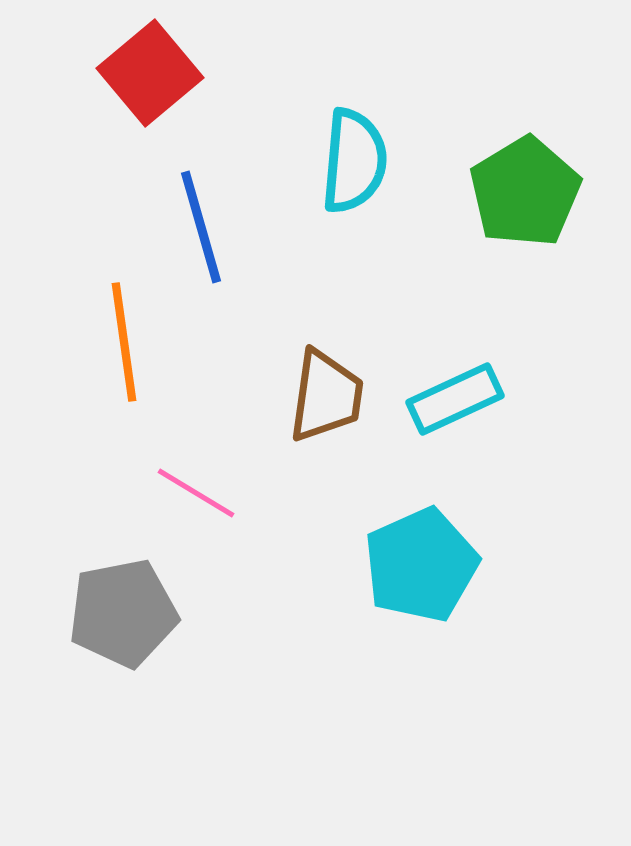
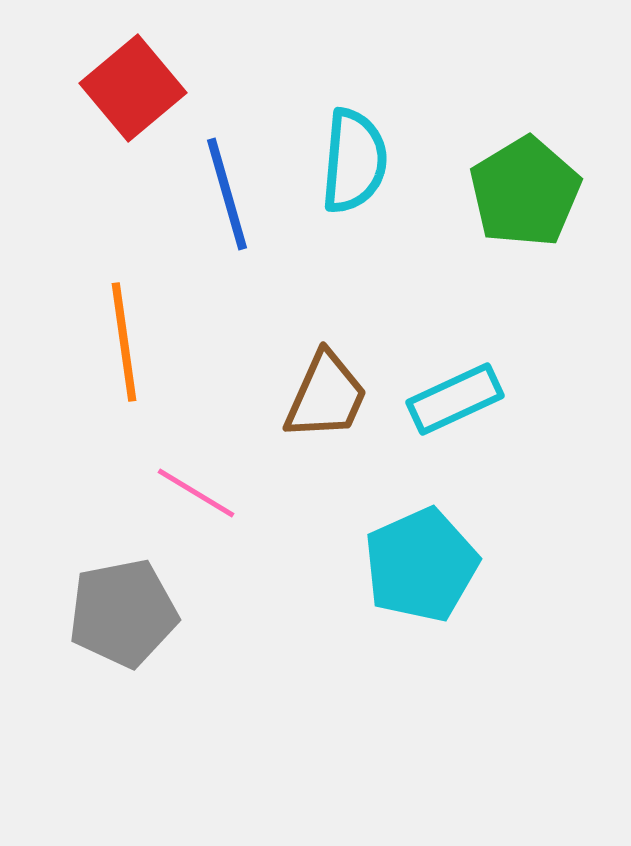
red square: moved 17 px left, 15 px down
blue line: moved 26 px right, 33 px up
brown trapezoid: rotated 16 degrees clockwise
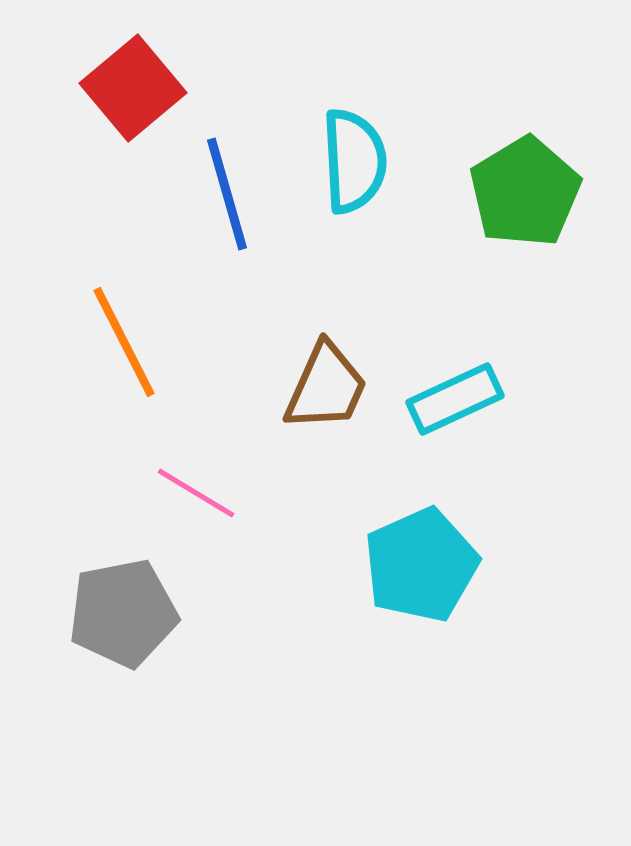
cyan semicircle: rotated 8 degrees counterclockwise
orange line: rotated 19 degrees counterclockwise
brown trapezoid: moved 9 px up
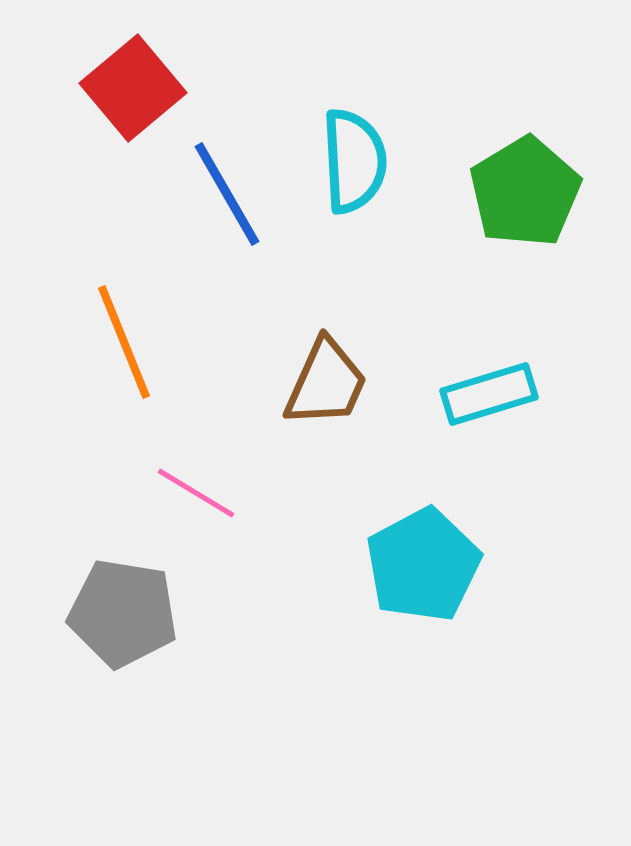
blue line: rotated 14 degrees counterclockwise
orange line: rotated 5 degrees clockwise
brown trapezoid: moved 4 px up
cyan rectangle: moved 34 px right, 5 px up; rotated 8 degrees clockwise
cyan pentagon: moved 2 px right; rotated 4 degrees counterclockwise
gray pentagon: rotated 20 degrees clockwise
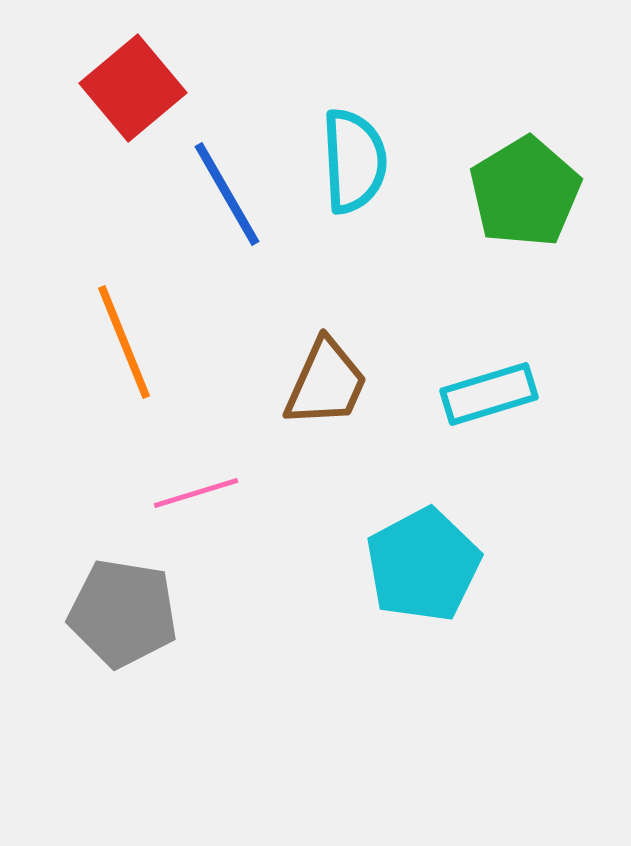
pink line: rotated 48 degrees counterclockwise
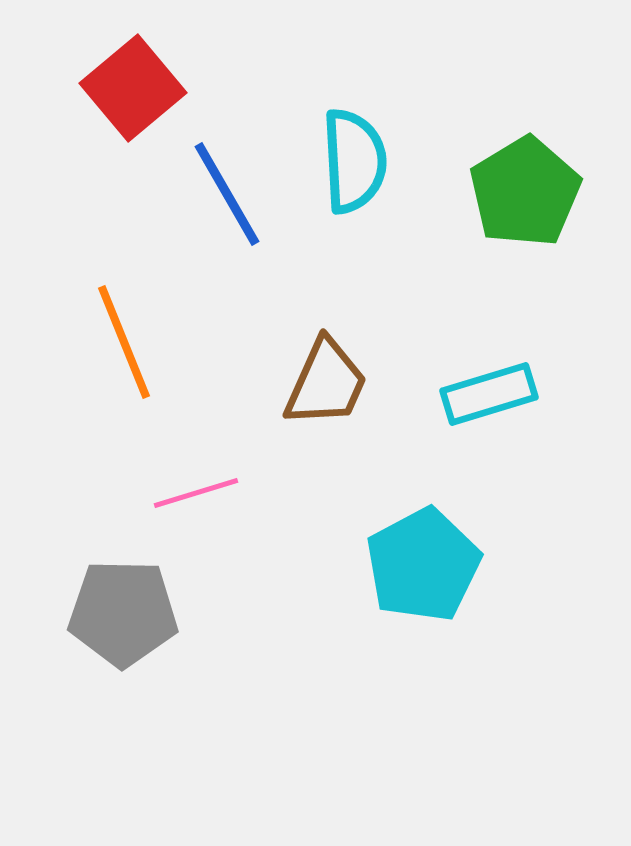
gray pentagon: rotated 8 degrees counterclockwise
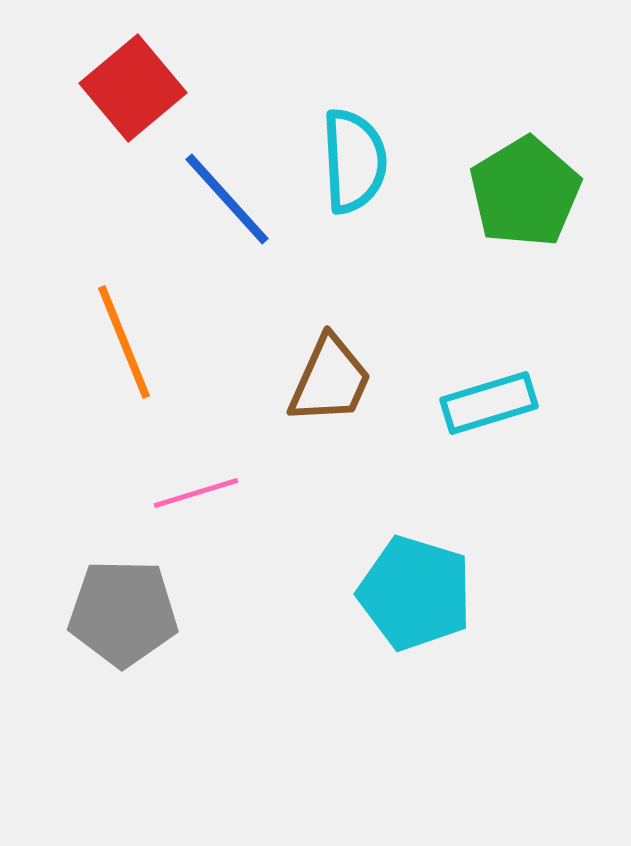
blue line: moved 5 px down; rotated 12 degrees counterclockwise
brown trapezoid: moved 4 px right, 3 px up
cyan rectangle: moved 9 px down
cyan pentagon: moved 8 px left, 28 px down; rotated 27 degrees counterclockwise
